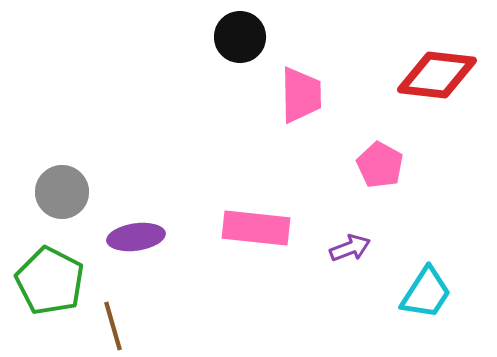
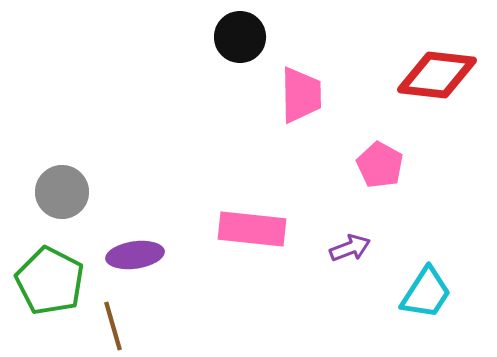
pink rectangle: moved 4 px left, 1 px down
purple ellipse: moved 1 px left, 18 px down
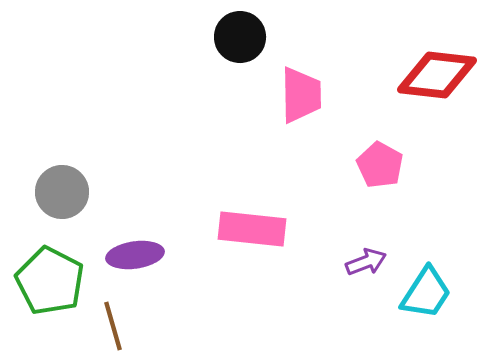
purple arrow: moved 16 px right, 14 px down
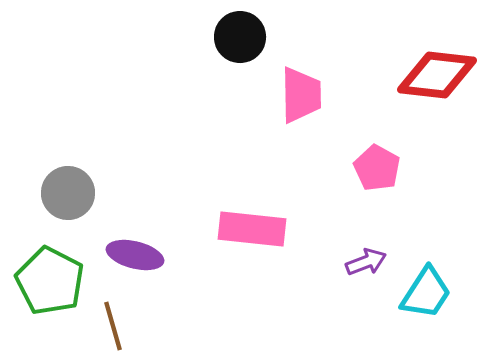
pink pentagon: moved 3 px left, 3 px down
gray circle: moved 6 px right, 1 px down
purple ellipse: rotated 22 degrees clockwise
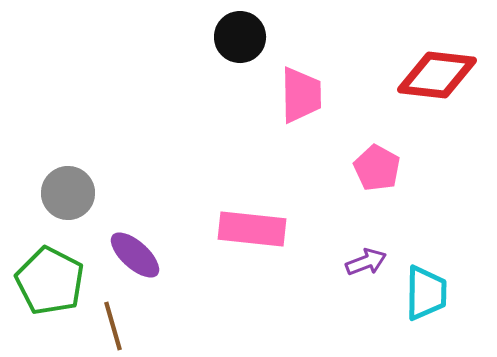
purple ellipse: rotated 28 degrees clockwise
cyan trapezoid: rotated 32 degrees counterclockwise
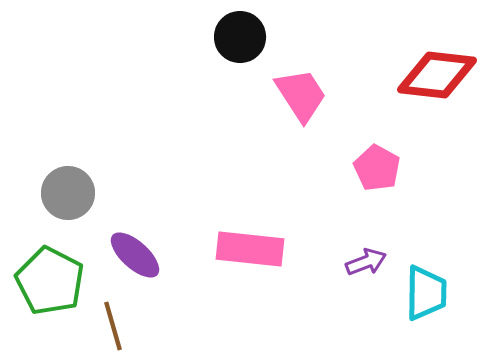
pink trapezoid: rotated 32 degrees counterclockwise
pink rectangle: moved 2 px left, 20 px down
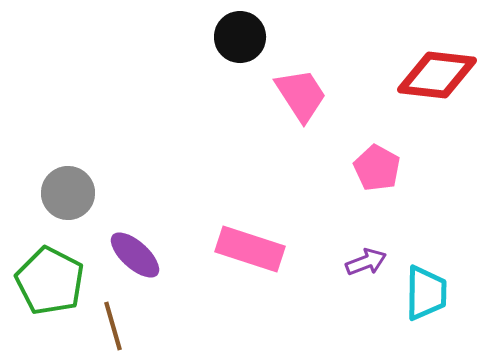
pink rectangle: rotated 12 degrees clockwise
